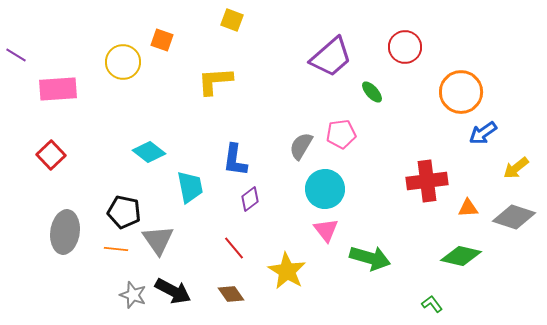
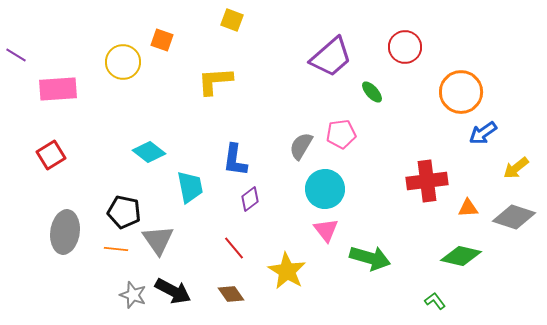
red square: rotated 12 degrees clockwise
green L-shape: moved 3 px right, 3 px up
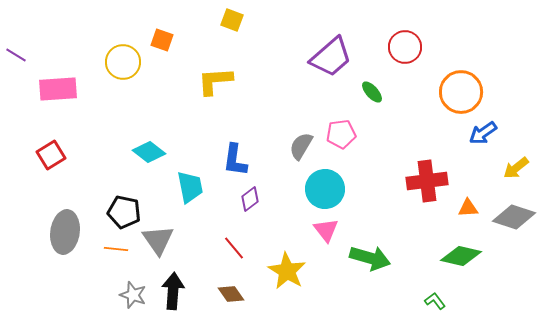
black arrow: rotated 114 degrees counterclockwise
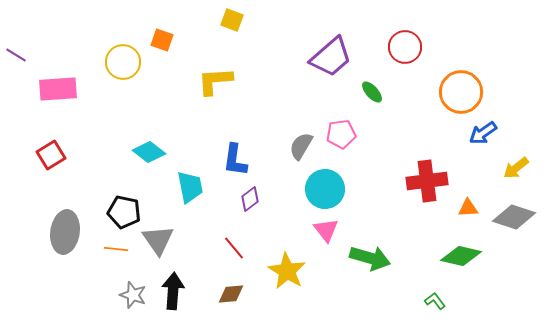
brown diamond: rotated 60 degrees counterclockwise
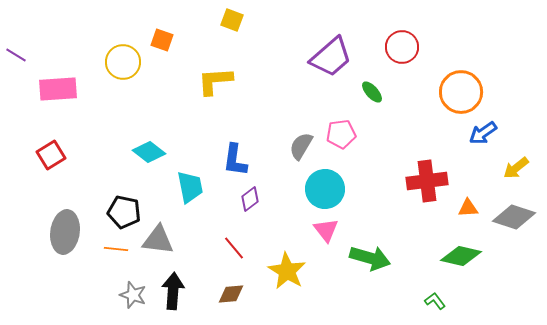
red circle: moved 3 px left
gray triangle: rotated 48 degrees counterclockwise
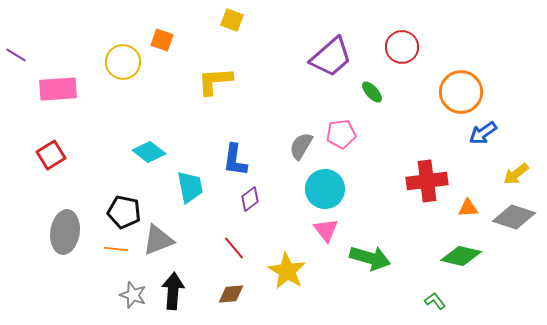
yellow arrow: moved 6 px down
gray triangle: rotated 28 degrees counterclockwise
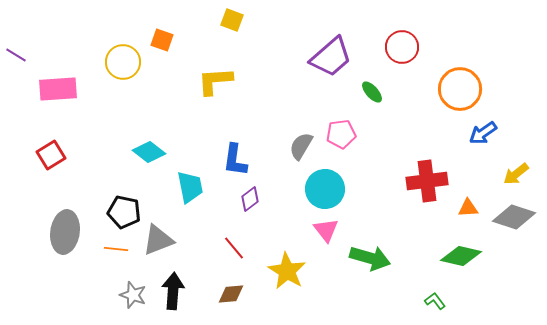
orange circle: moved 1 px left, 3 px up
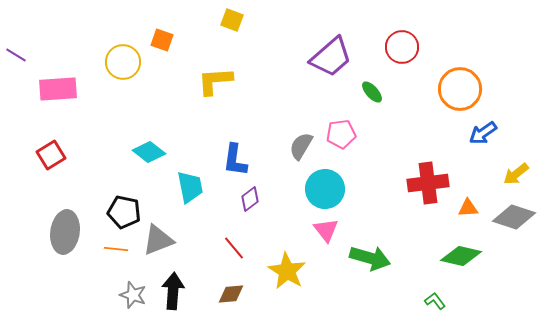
red cross: moved 1 px right, 2 px down
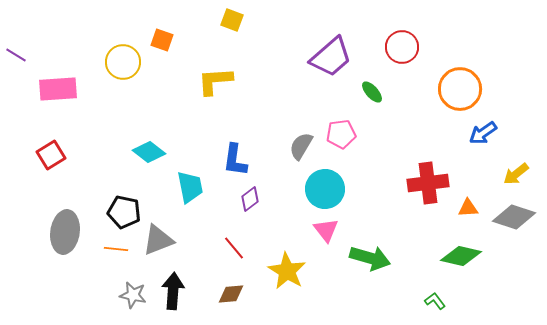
gray star: rotated 8 degrees counterclockwise
